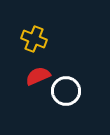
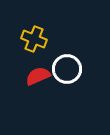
white circle: moved 1 px right, 22 px up
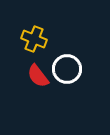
red semicircle: rotated 105 degrees counterclockwise
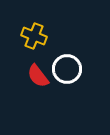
yellow cross: moved 3 px up
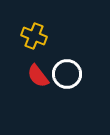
white circle: moved 5 px down
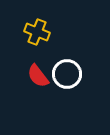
yellow cross: moved 3 px right, 4 px up
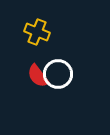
white circle: moved 9 px left
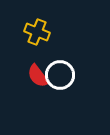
white circle: moved 2 px right, 1 px down
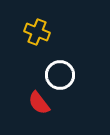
red semicircle: moved 1 px right, 27 px down
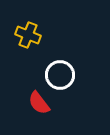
yellow cross: moved 9 px left, 3 px down
